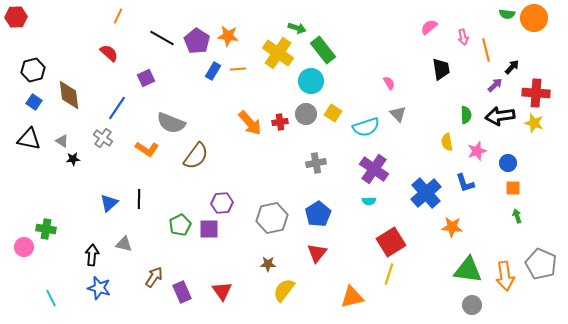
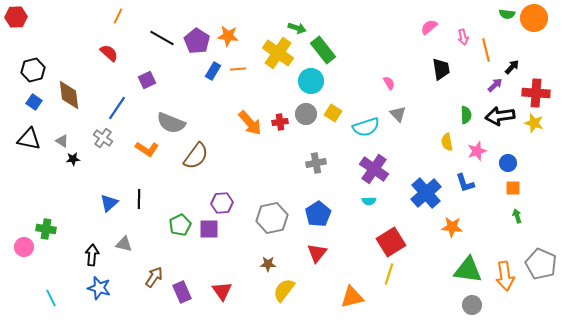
purple square at (146, 78): moved 1 px right, 2 px down
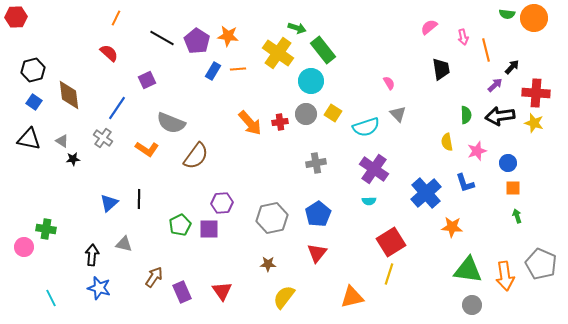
orange line at (118, 16): moved 2 px left, 2 px down
yellow semicircle at (284, 290): moved 7 px down
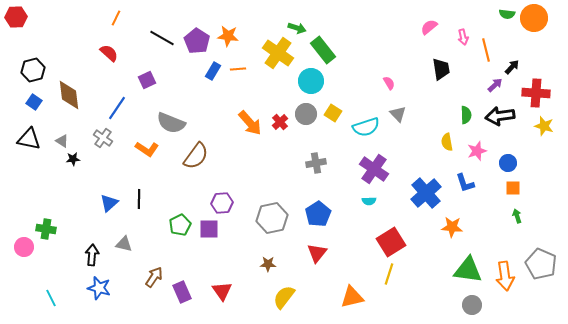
red cross at (280, 122): rotated 35 degrees counterclockwise
yellow star at (534, 123): moved 10 px right, 3 px down
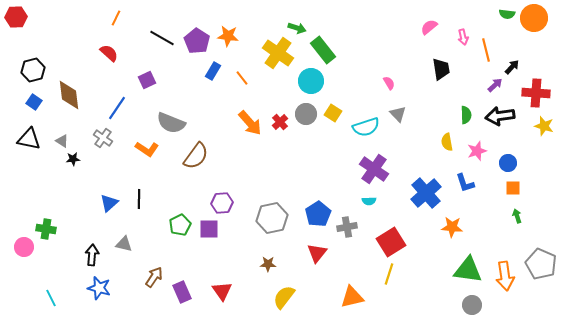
orange line at (238, 69): moved 4 px right, 9 px down; rotated 56 degrees clockwise
gray cross at (316, 163): moved 31 px right, 64 px down
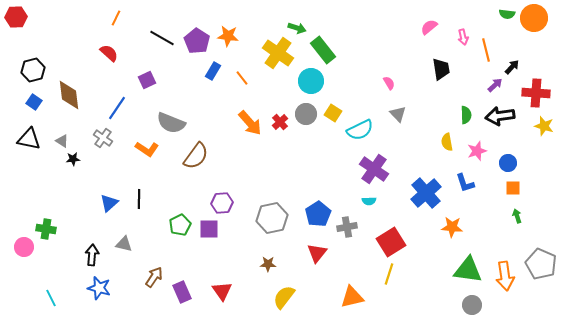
cyan semicircle at (366, 127): moved 6 px left, 3 px down; rotated 8 degrees counterclockwise
